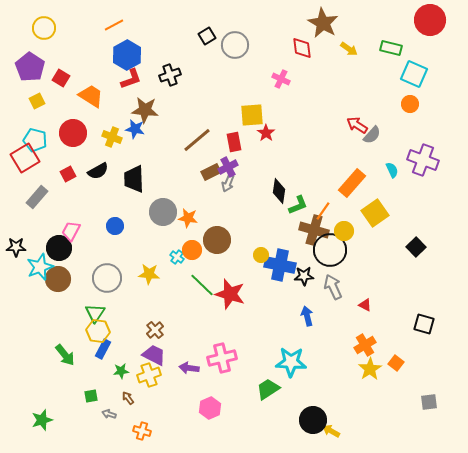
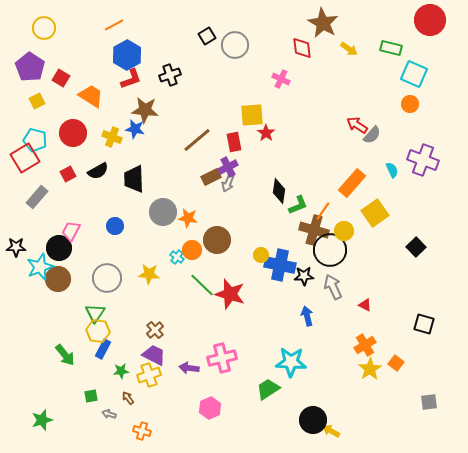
brown rectangle at (211, 172): moved 5 px down
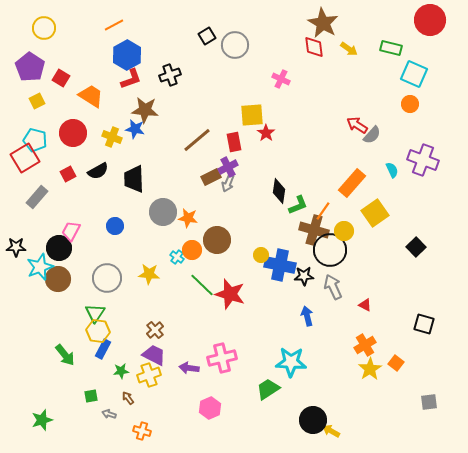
red diamond at (302, 48): moved 12 px right, 1 px up
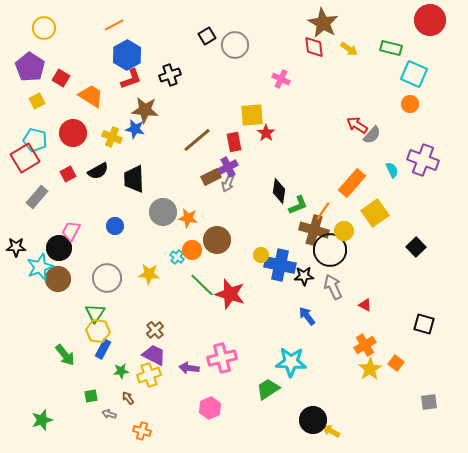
blue arrow at (307, 316): rotated 24 degrees counterclockwise
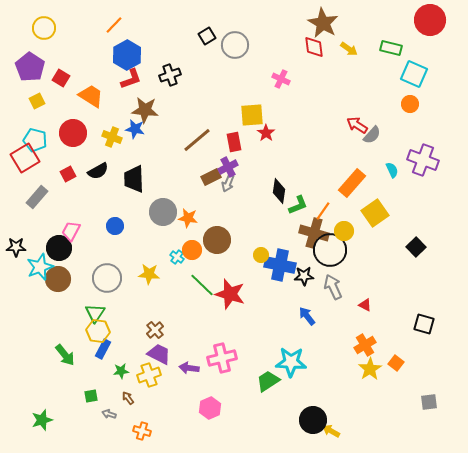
orange line at (114, 25): rotated 18 degrees counterclockwise
brown cross at (314, 230): moved 3 px down
purple trapezoid at (154, 355): moved 5 px right, 1 px up
green trapezoid at (268, 389): moved 8 px up
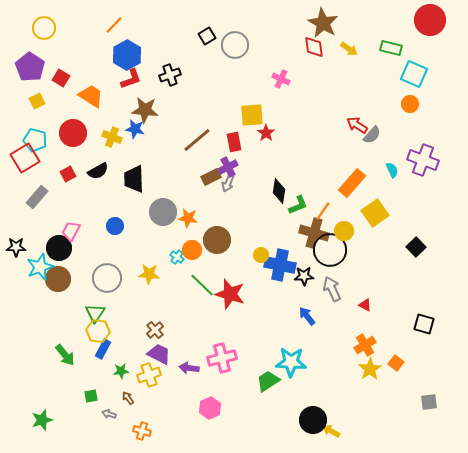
gray arrow at (333, 287): moved 1 px left, 2 px down
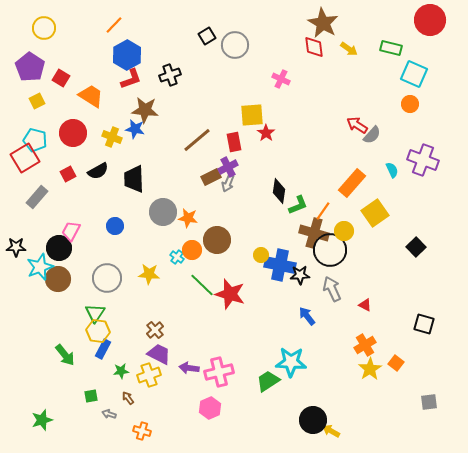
black star at (304, 276): moved 4 px left, 1 px up
pink cross at (222, 358): moved 3 px left, 14 px down
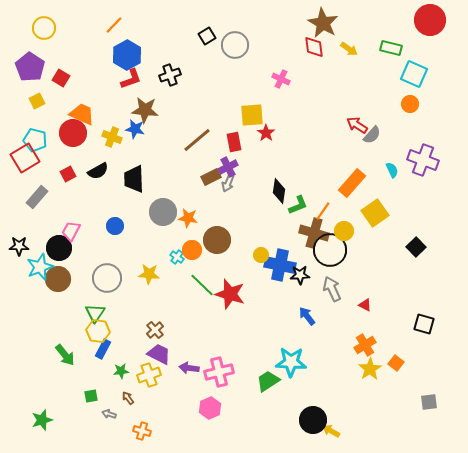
orange trapezoid at (91, 96): moved 9 px left, 18 px down; rotated 8 degrees counterclockwise
black star at (16, 247): moved 3 px right, 1 px up
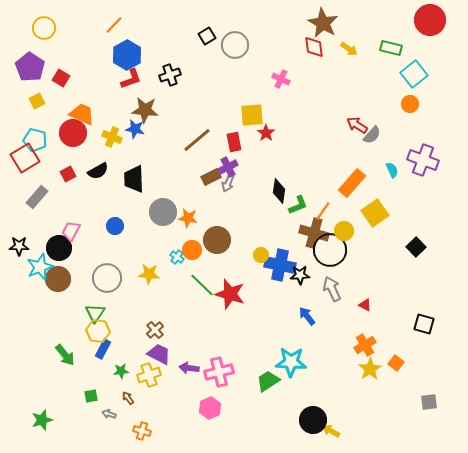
cyan square at (414, 74): rotated 28 degrees clockwise
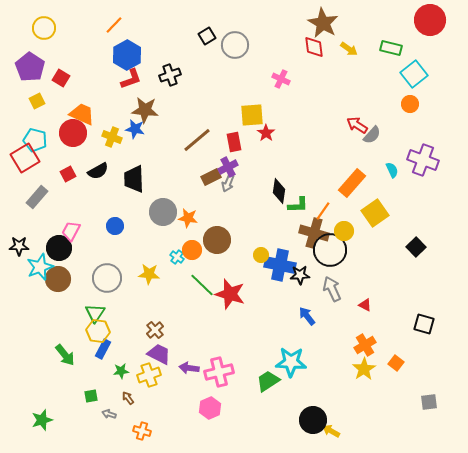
green L-shape at (298, 205): rotated 20 degrees clockwise
yellow star at (370, 369): moved 6 px left
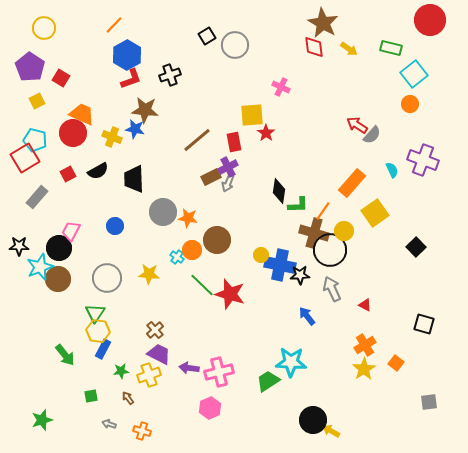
pink cross at (281, 79): moved 8 px down
gray arrow at (109, 414): moved 10 px down
